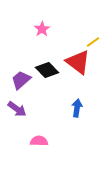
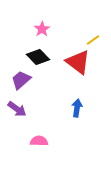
yellow line: moved 2 px up
black diamond: moved 9 px left, 13 px up
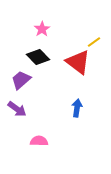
yellow line: moved 1 px right, 2 px down
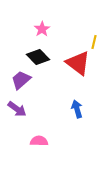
yellow line: rotated 40 degrees counterclockwise
red triangle: moved 1 px down
blue arrow: moved 1 px down; rotated 24 degrees counterclockwise
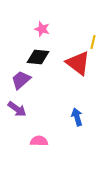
pink star: rotated 21 degrees counterclockwise
yellow line: moved 1 px left
black diamond: rotated 40 degrees counterclockwise
blue arrow: moved 8 px down
